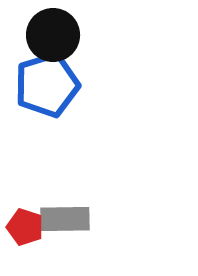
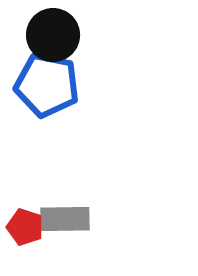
blue pentagon: rotated 28 degrees clockwise
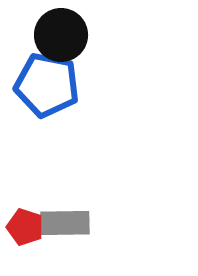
black circle: moved 8 px right
gray rectangle: moved 4 px down
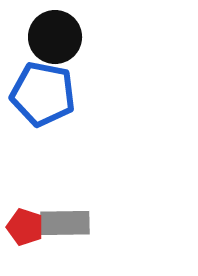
black circle: moved 6 px left, 2 px down
blue pentagon: moved 4 px left, 9 px down
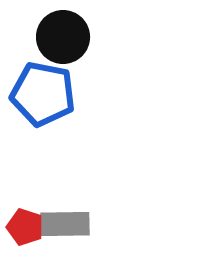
black circle: moved 8 px right
gray rectangle: moved 1 px down
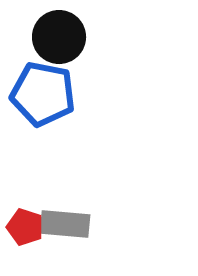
black circle: moved 4 px left
gray rectangle: rotated 6 degrees clockwise
